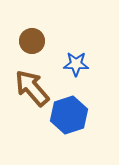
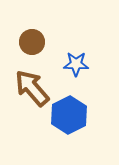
brown circle: moved 1 px down
blue hexagon: rotated 9 degrees counterclockwise
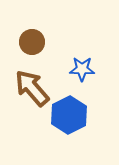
blue star: moved 6 px right, 5 px down
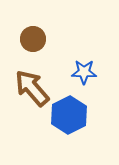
brown circle: moved 1 px right, 3 px up
blue star: moved 2 px right, 3 px down
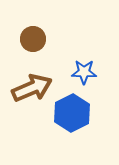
brown arrow: rotated 108 degrees clockwise
blue hexagon: moved 3 px right, 2 px up
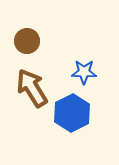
brown circle: moved 6 px left, 2 px down
brown arrow: rotated 99 degrees counterclockwise
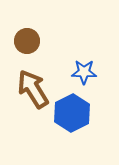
brown arrow: moved 1 px right, 1 px down
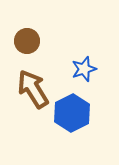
blue star: moved 3 px up; rotated 20 degrees counterclockwise
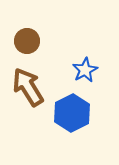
blue star: moved 1 px right, 1 px down; rotated 10 degrees counterclockwise
brown arrow: moved 5 px left, 2 px up
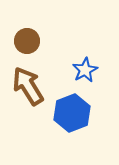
brown arrow: moved 1 px up
blue hexagon: rotated 6 degrees clockwise
